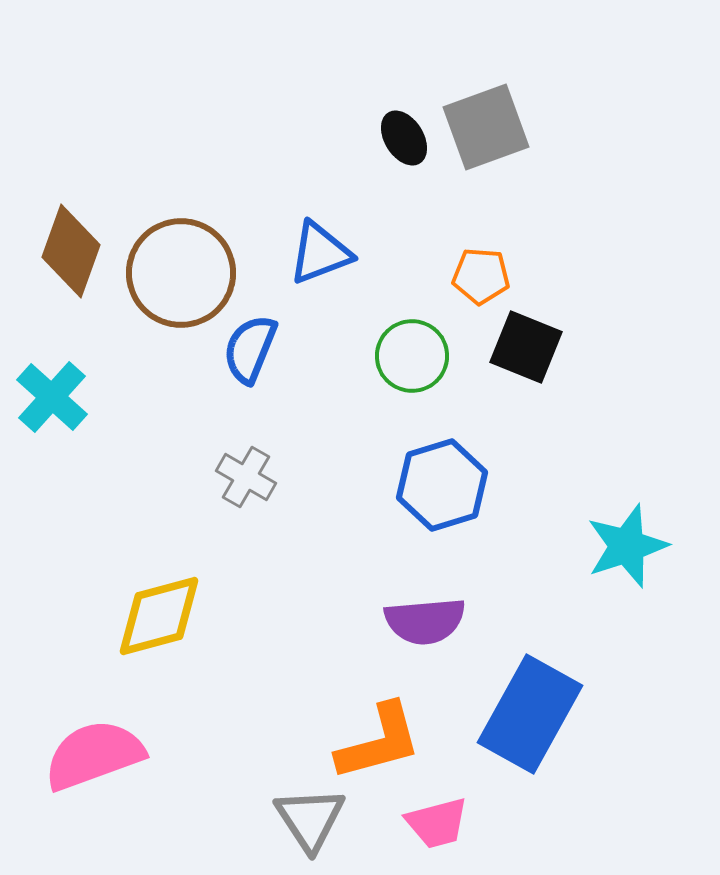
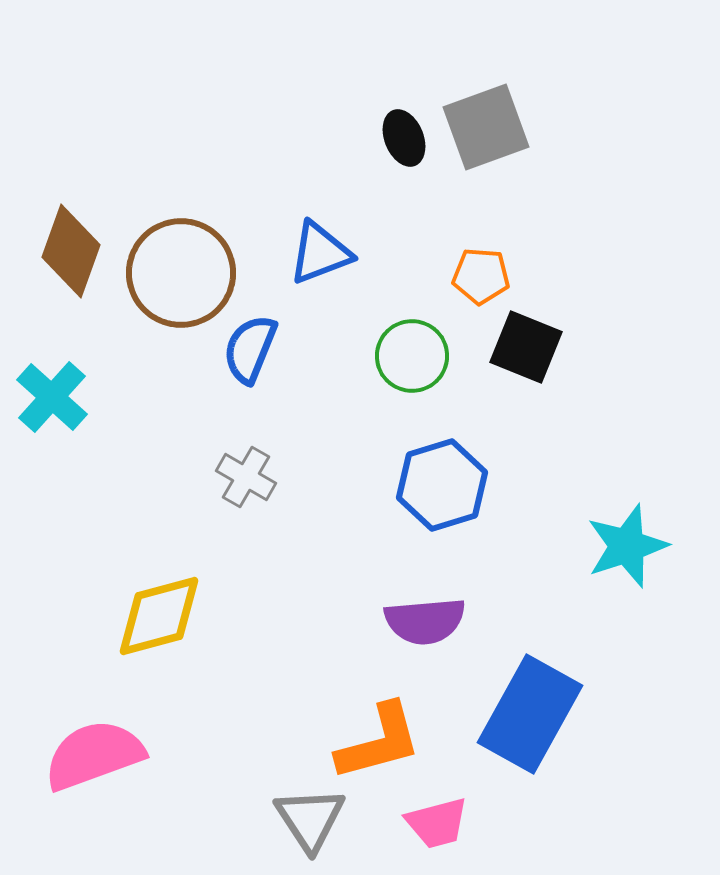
black ellipse: rotated 10 degrees clockwise
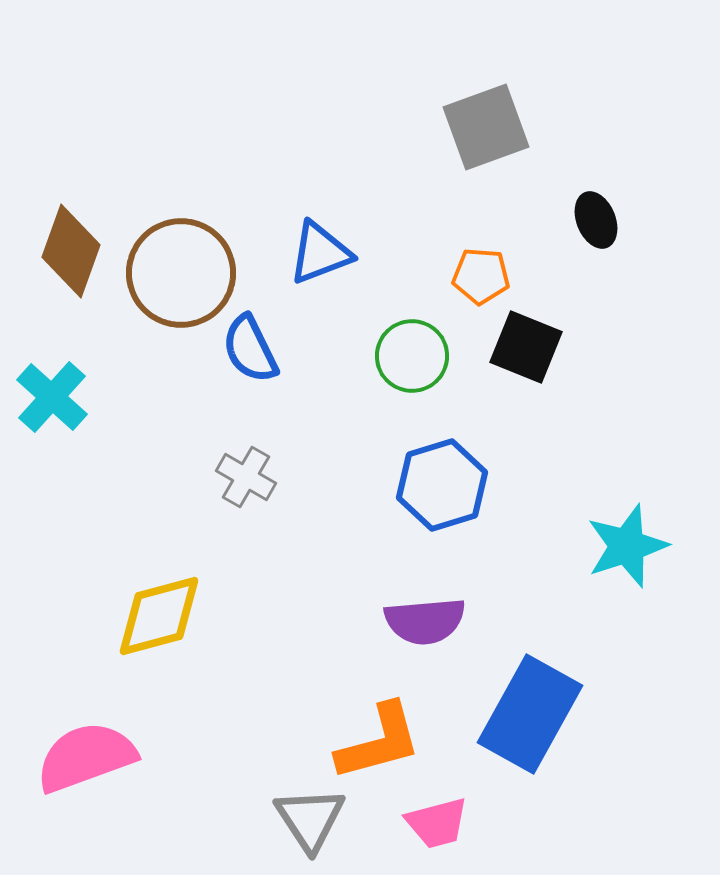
black ellipse: moved 192 px right, 82 px down
blue semicircle: rotated 48 degrees counterclockwise
pink semicircle: moved 8 px left, 2 px down
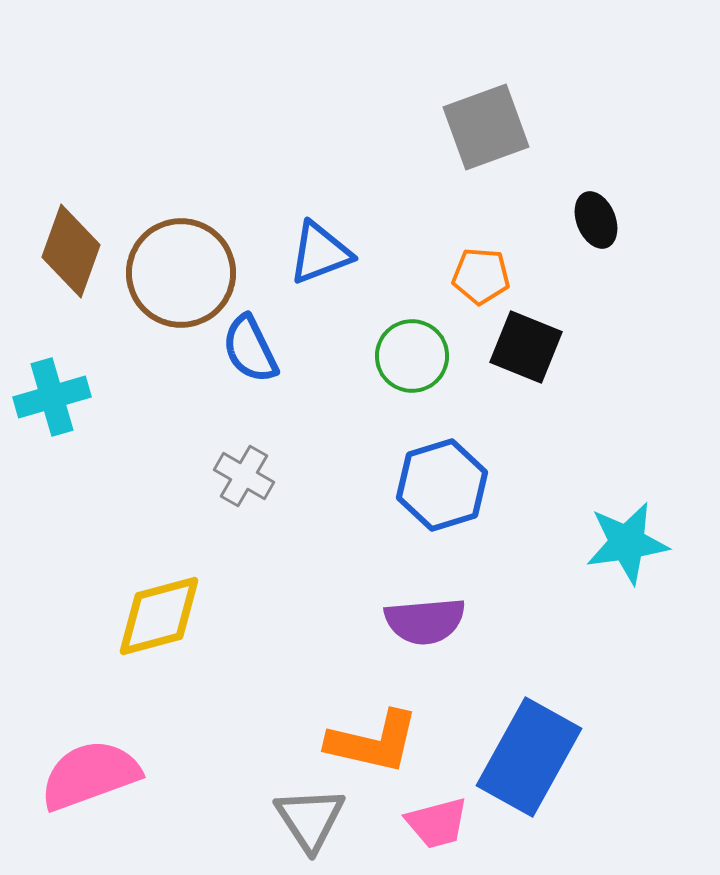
cyan cross: rotated 32 degrees clockwise
gray cross: moved 2 px left, 1 px up
cyan star: moved 3 px up; rotated 10 degrees clockwise
blue rectangle: moved 1 px left, 43 px down
orange L-shape: moved 6 px left; rotated 28 degrees clockwise
pink semicircle: moved 4 px right, 18 px down
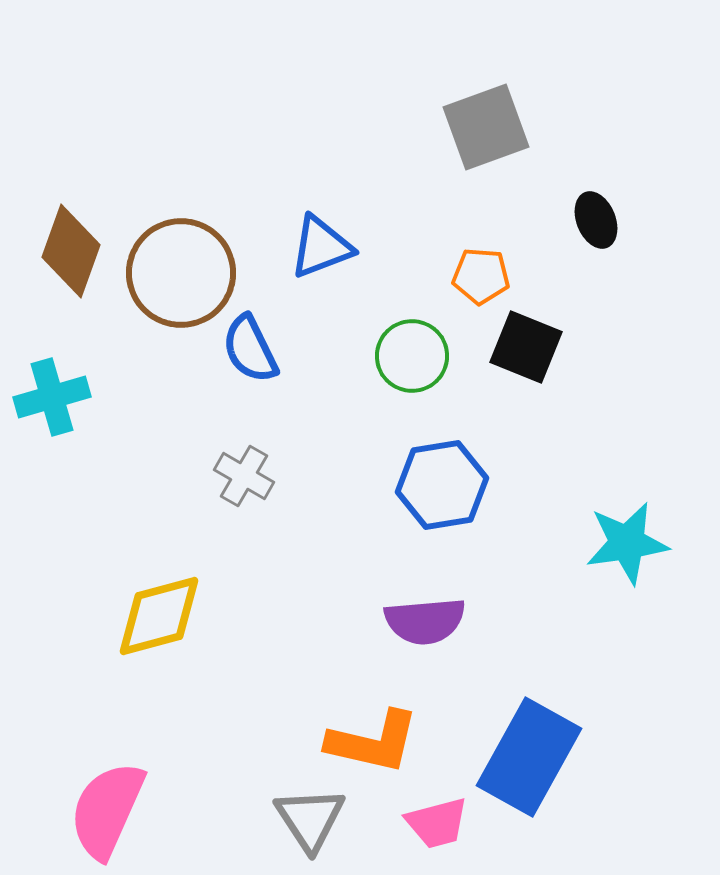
blue triangle: moved 1 px right, 6 px up
blue hexagon: rotated 8 degrees clockwise
pink semicircle: moved 17 px right, 35 px down; rotated 46 degrees counterclockwise
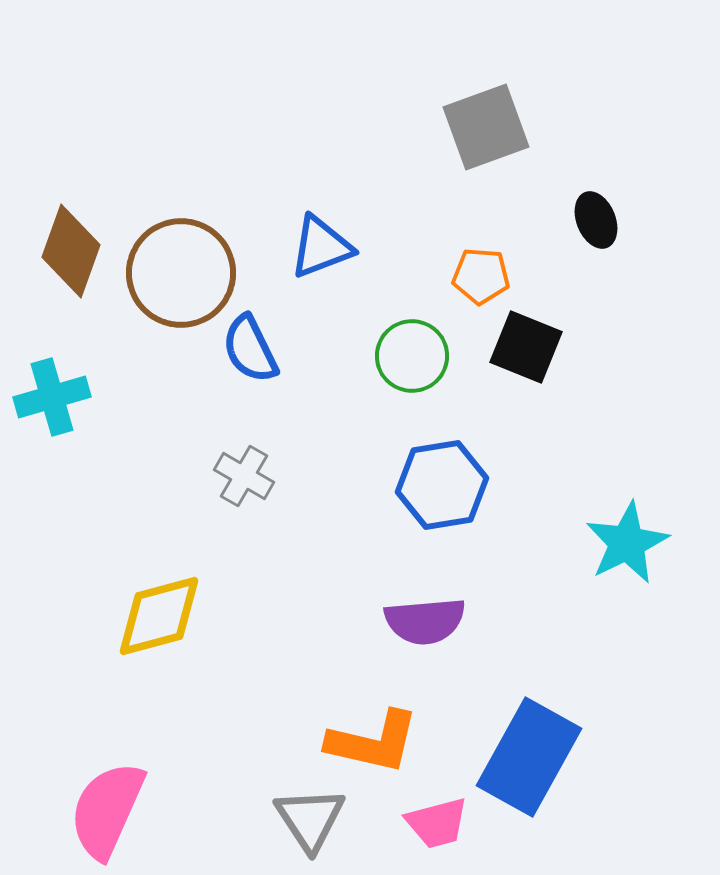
cyan star: rotated 18 degrees counterclockwise
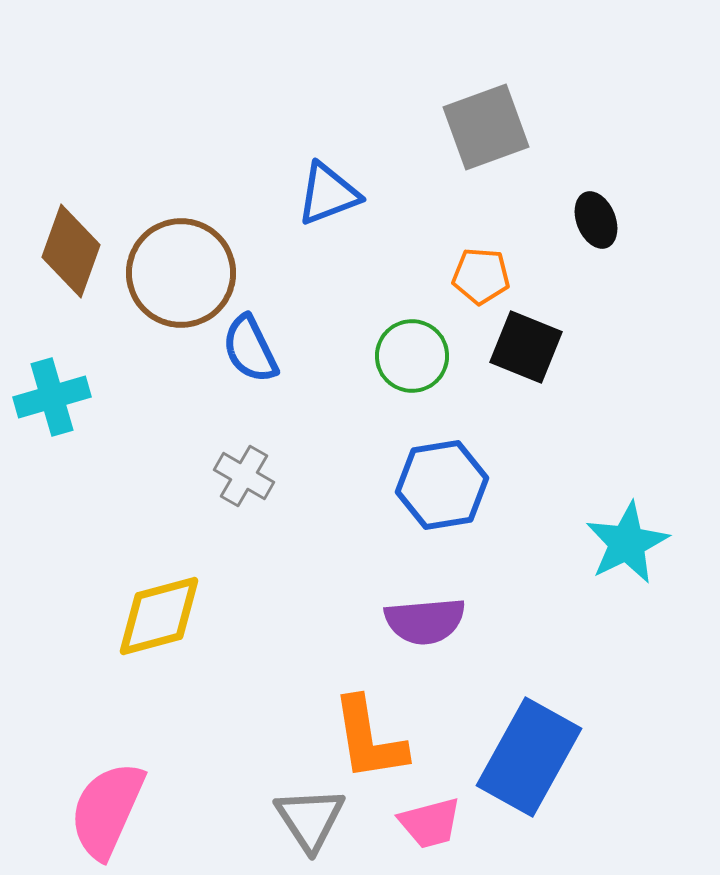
blue triangle: moved 7 px right, 53 px up
orange L-shape: moved 4 px left, 3 px up; rotated 68 degrees clockwise
pink trapezoid: moved 7 px left
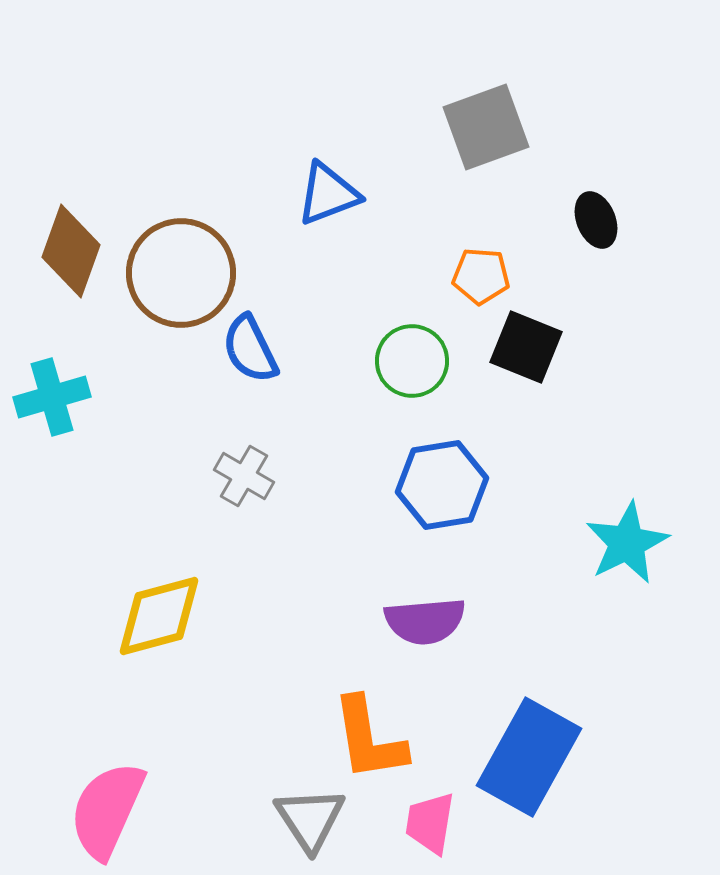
green circle: moved 5 px down
pink trapezoid: rotated 114 degrees clockwise
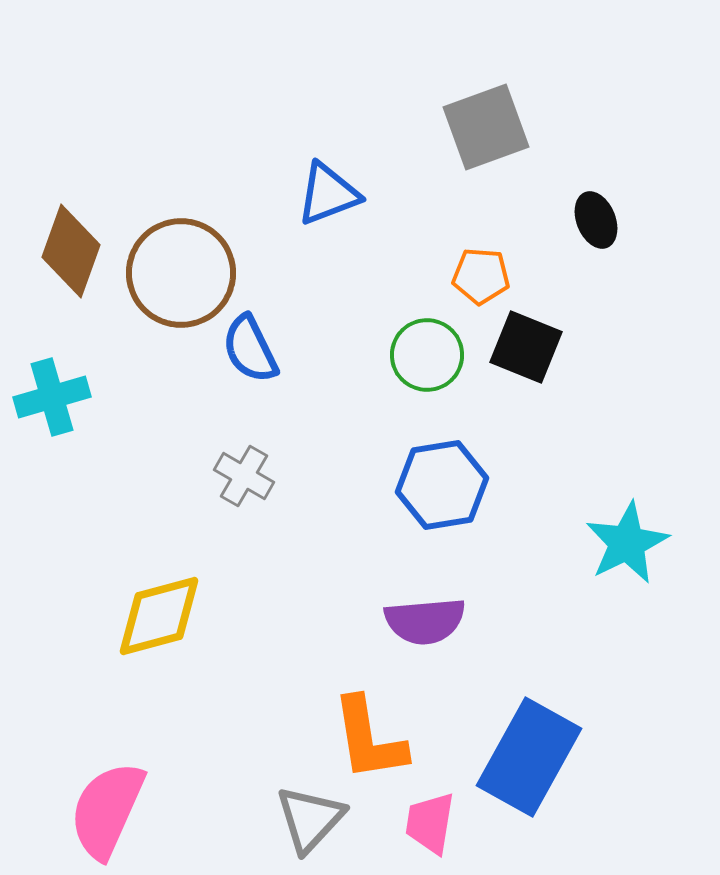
green circle: moved 15 px right, 6 px up
gray triangle: rotated 16 degrees clockwise
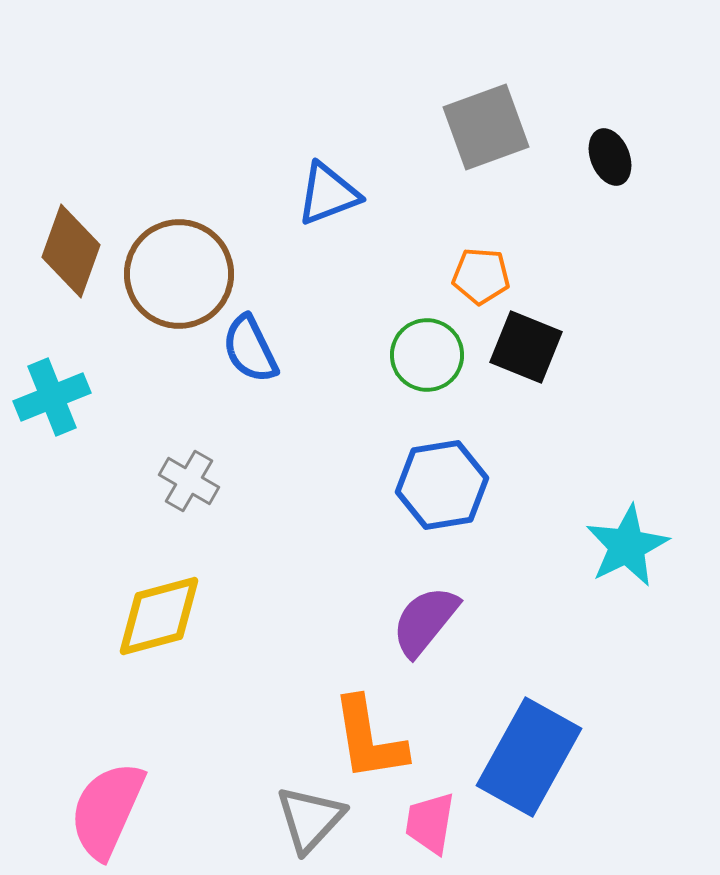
black ellipse: moved 14 px right, 63 px up
brown circle: moved 2 px left, 1 px down
cyan cross: rotated 6 degrees counterclockwise
gray cross: moved 55 px left, 5 px down
cyan star: moved 3 px down
purple semicircle: rotated 134 degrees clockwise
